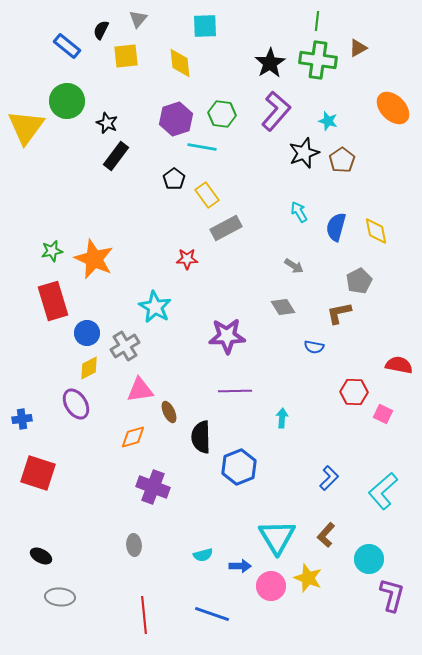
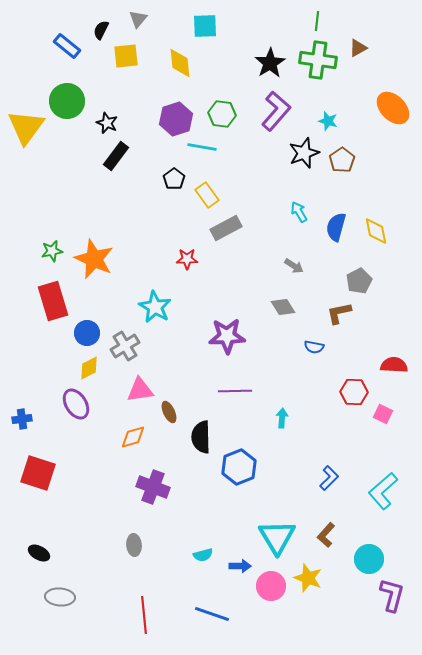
red semicircle at (399, 365): moved 5 px left; rotated 8 degrees counterclockwise
black ellipse at (41, 556): moved 2 px left, 3 px up
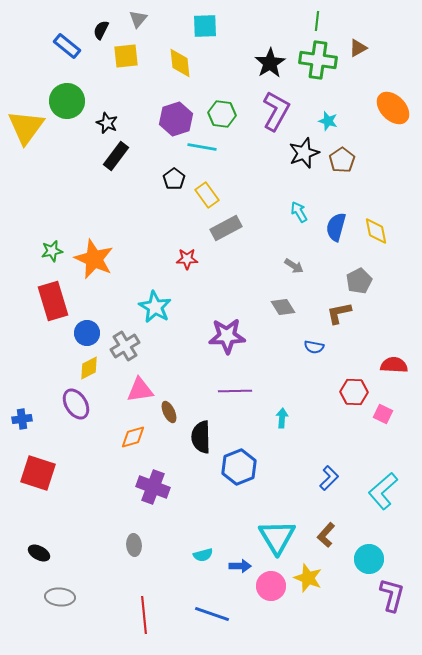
purple L-shape at (276, 111): rotated 12 degrees counterclockwise
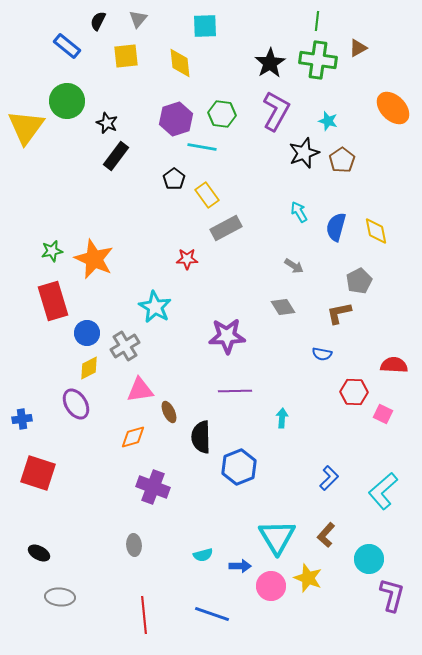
black semicircle at (101, 30): moved 3 px left, 9 px up
blue semicircle at (314, 347): moved 8 px right, 7 px down
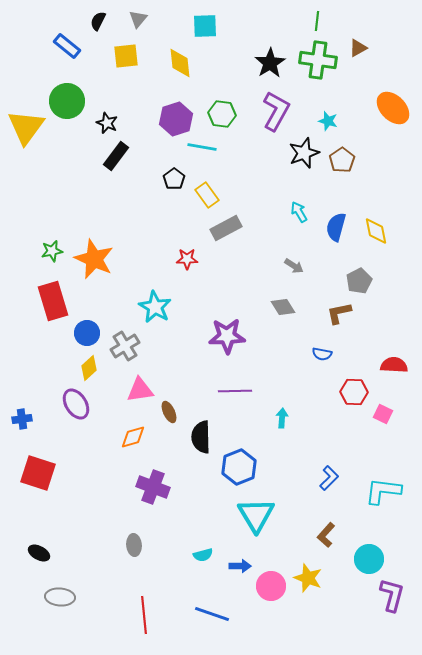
yellow diamond at (89, 368): rotated 15 degrees counterclockwise
cyan L-shape at (383, 491): rotated 48 degrees clockwise
cyan triangle at (277, 537): moved 21 px left, 22 px up
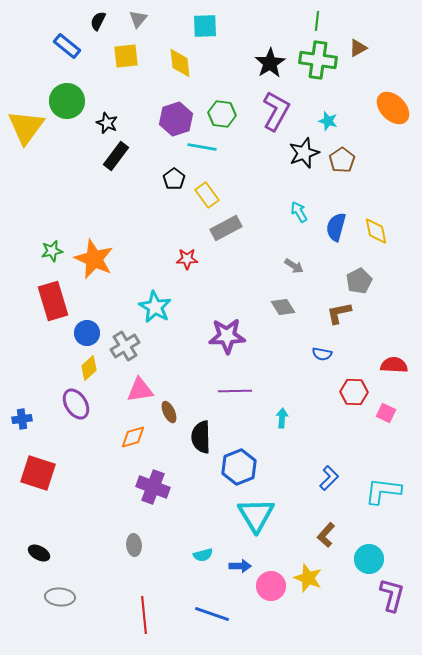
pink square at (383, 414): moved 3 px right, 1 px up
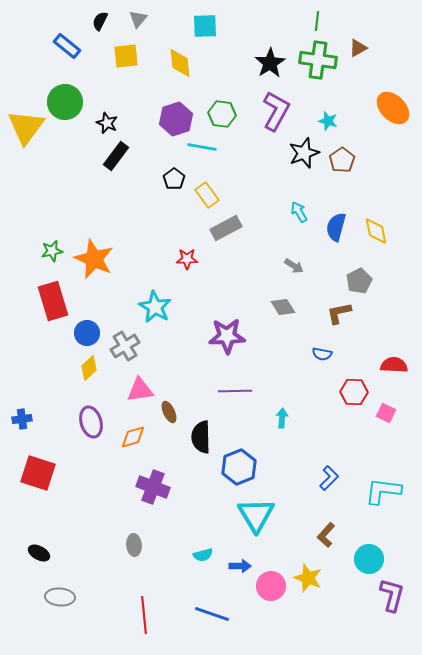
black semicircle at (98, 21): moved 2 px right
green circle at (67, 101): moved 2 px left, 1 px down
purple ellipse at (76, 404): moved 15 px right, 18 px down; rotated 16 degrees clockwise
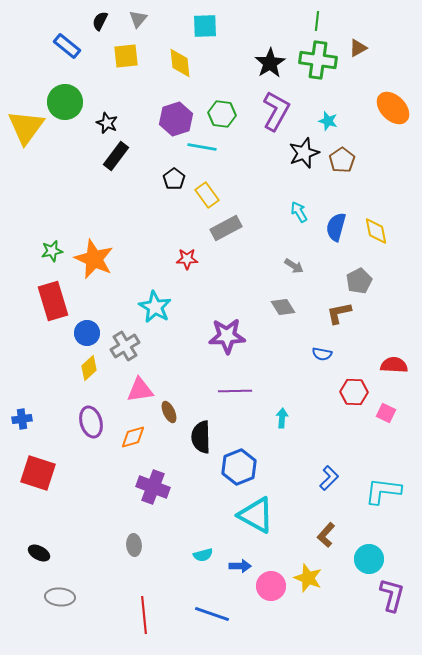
cyan triangle at (256, 515): rotated 30 degrees counterclockwise
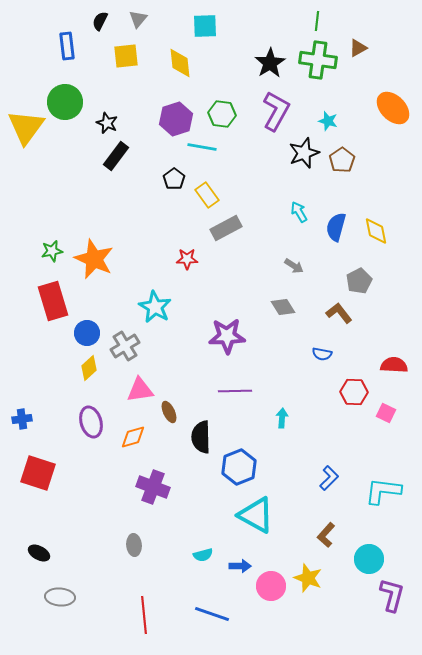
blue rectangle at (67, 46): rotated 44 degrees clockwise
brown L-shape at (339, 313): rotated 64 degrees clockwise
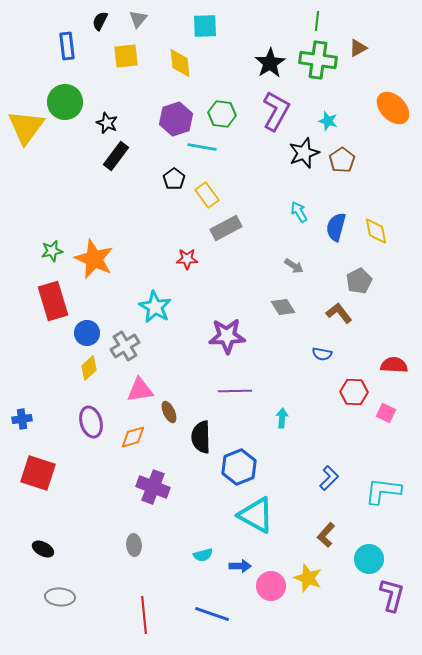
black ellipse at (39, 553): moved 4 px right, 4 px up
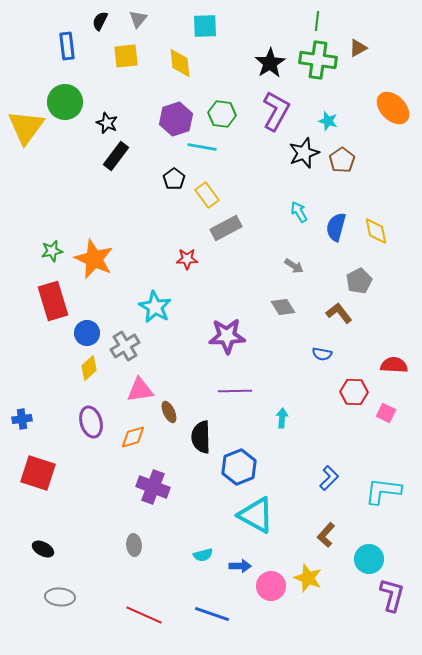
red line at (144, 615): rotated 60 degrees counterclockwise
